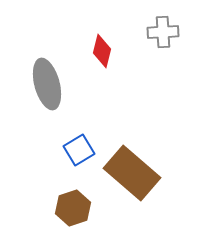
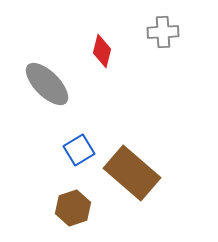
gray ellipse: rotated 30 degrees counterclockwise
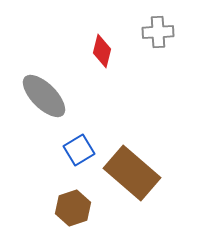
gray cross: moved 5 px left
gray ellipse: moved 3 px left, 12 px down
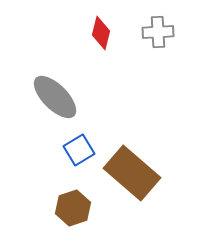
red diamond: moved 1 px left, 18 px up
gray ellipse: moved 11 px right, 1 px down
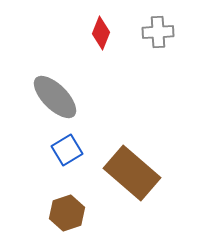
red diamond: rotated 8 degrees clockwise
blue square: moved 12 px left
brown hexagon: moved 6 px left, 5 px down
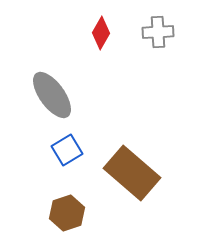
red diamond: rotated 8 degrees clockwise
gray ellipse: moved 3 px left, 2 px up; rotated 9 degrees clockwise
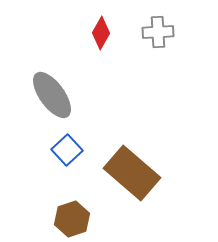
blue square: rotated 12 degrees counterclockwise
brown hexagon: moved 5 px right, 6 px down
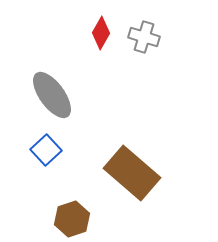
gray cross: moved 14 px left, 5 px down; rotated 20 degrees clockwise
blue square: moved 21 px left
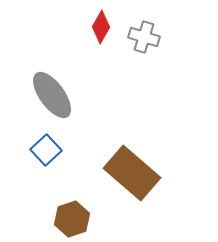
red diamond: moved 6 px up
